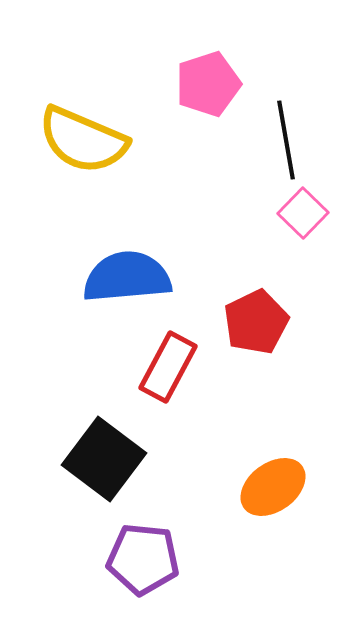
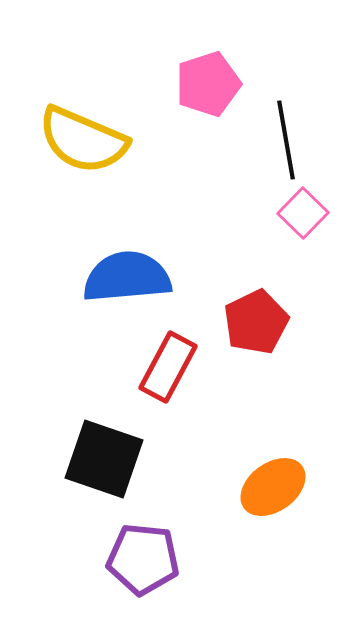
black square: rotated 18 degrees counterclockwise
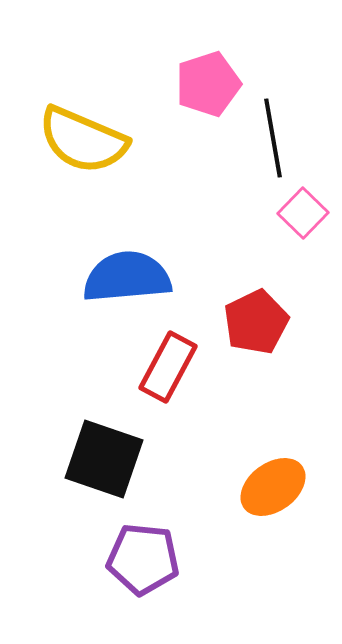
black line: moved 13 px left, 2 px up
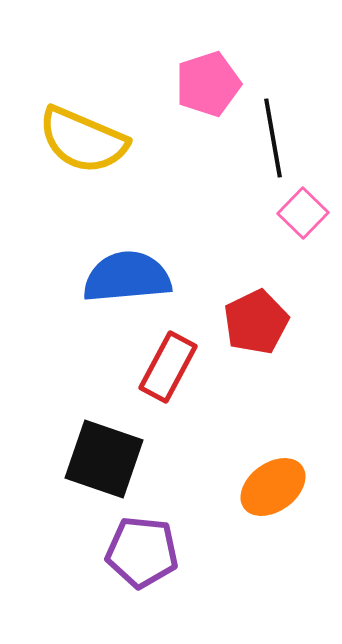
purple pentagon: moved 1 px left, 7 px up
